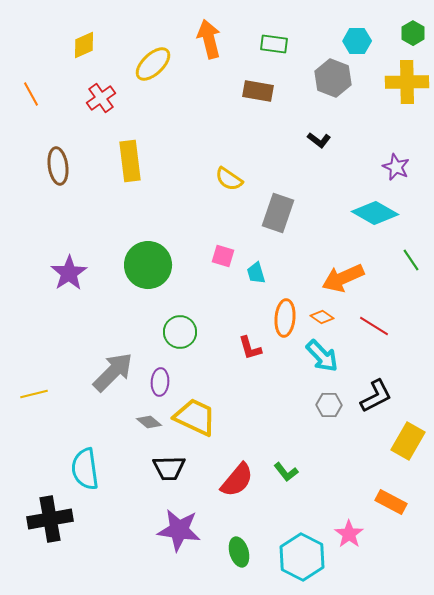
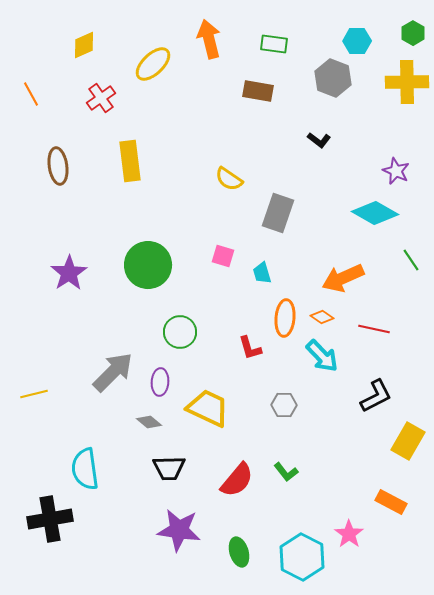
purple star at (396, 167): moved 4 px down
cyan trapezoid at (256, 273): moved 6 px right
red line at (374, 326): moved 3 px down; rotated 20 degrees counterclockwise
gray hexagon at (329, 405): moved 45 px left
yellow trapezoid at (195, 417): moved 13 px right, 9 px up
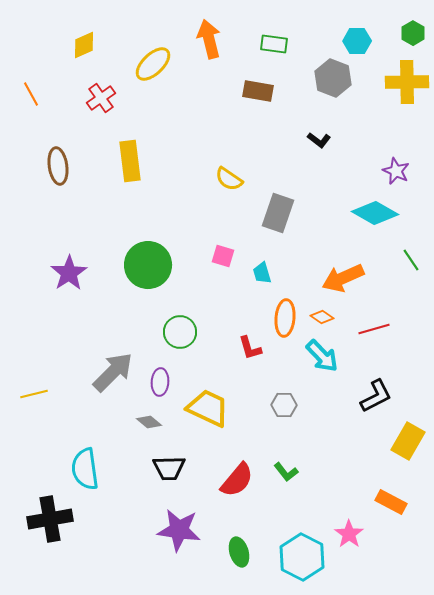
red line at (374, 329): rotated 28 degrees counterclockwise
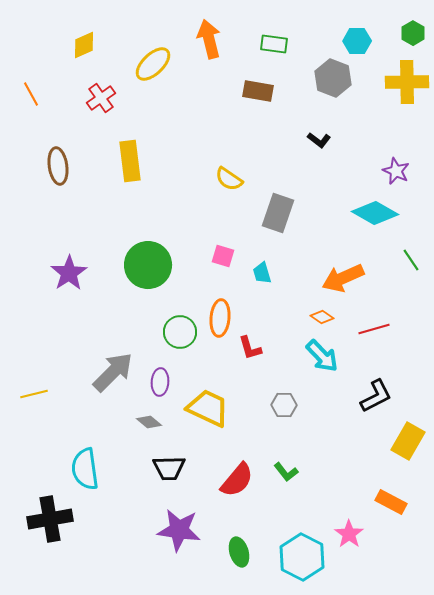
orange ellipse at (285, 318): moved 65 px left
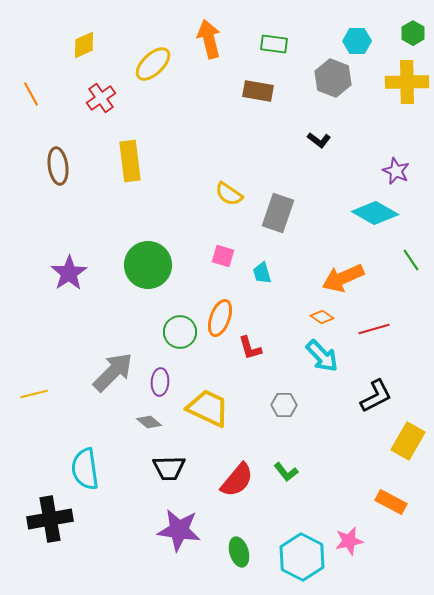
yellow semicircle at (229, 179): moved 15 px down
orange ellipse at (220, 318): rotated 15 degrees clockwise
pink star at (349, 534): moved 7 px down; rotated 24 degrees clockwise
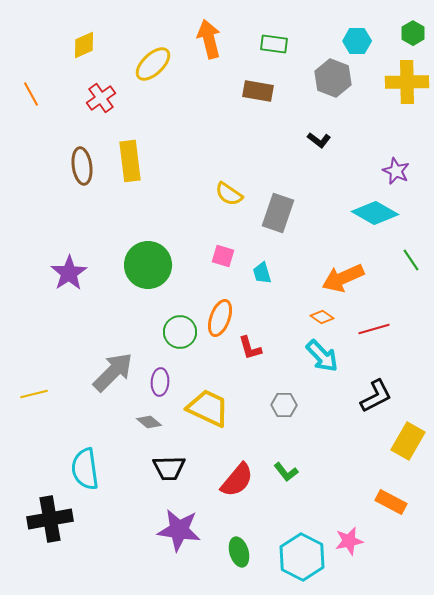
brown ellipse at (58, 166): moved 24 px right
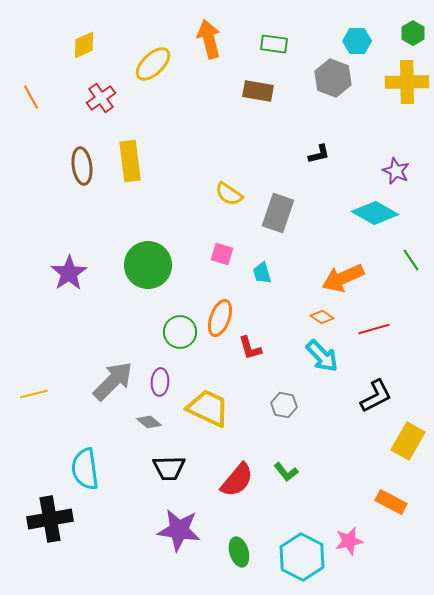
orange line at (31, 94): moved 3 px down
black L-shape at (319, 140): moved 14 px down; rotated 50 degrees counterclockwise
pink square at (223, 256): moved 1 px left, 2 px up
gray arrow at (113, 372): moved 9 px down
gray hexagon at (284, 405): rotated 10 degrees clockwise
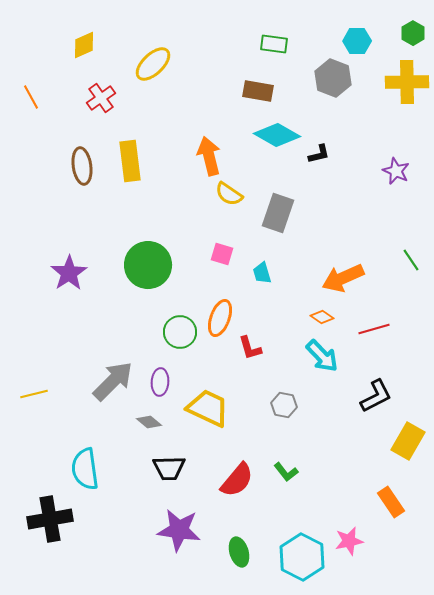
orange arrow at (209, 39): moved 117 px down
cyan diamond at (375, 213): moved 98 px left, 78 px up
orange rectangle at (391, 502): rotated 28 degrees clockwise
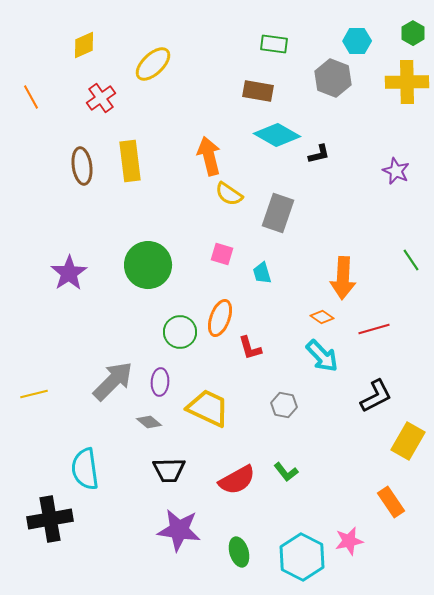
orange arrow at (343, 278): rotated 63 degrees counterclockwise
black trapezoid at (169, 468): moved 2 px down
red semicircle at (237, 480): rotated 21 degrees clockwise
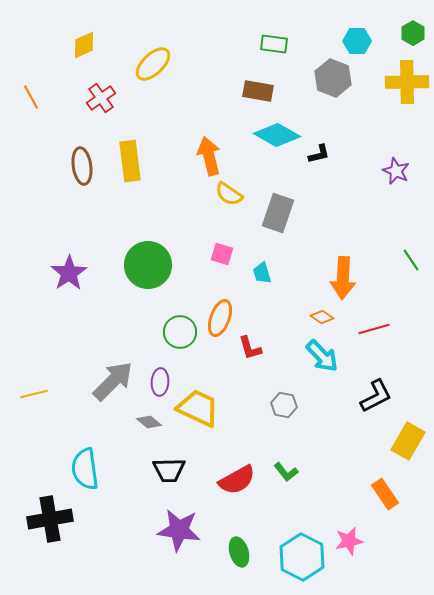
yellow trapezoid at (208, 408): moved 10 px left
orange rectangle at (391, 502): moved 6 px left, 8 px up
